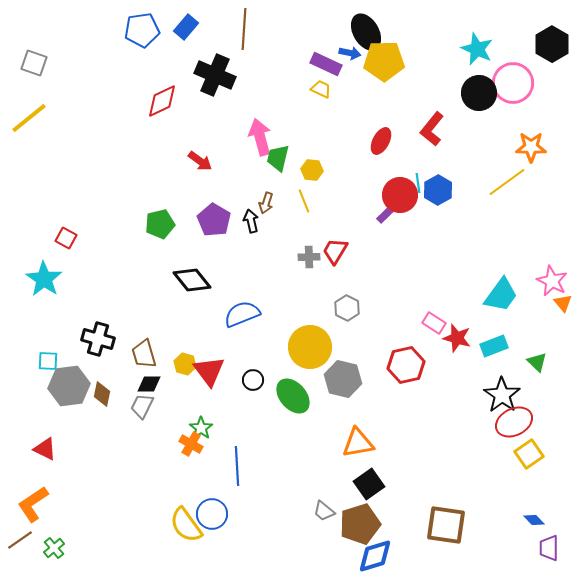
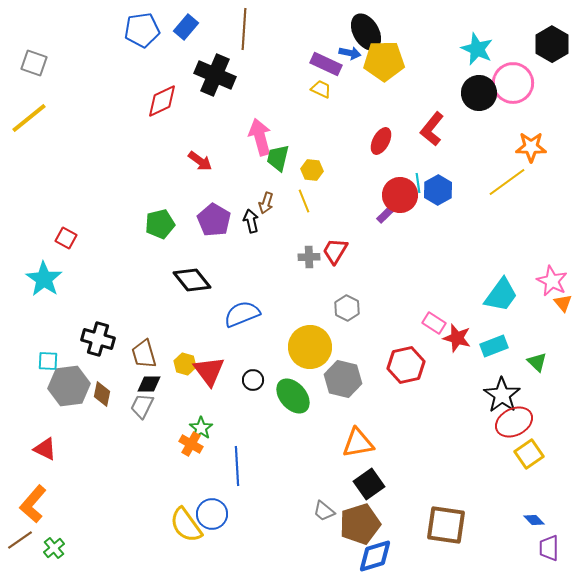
orange L-shape at (33, 504): rotated 15 degrees counterclockwise
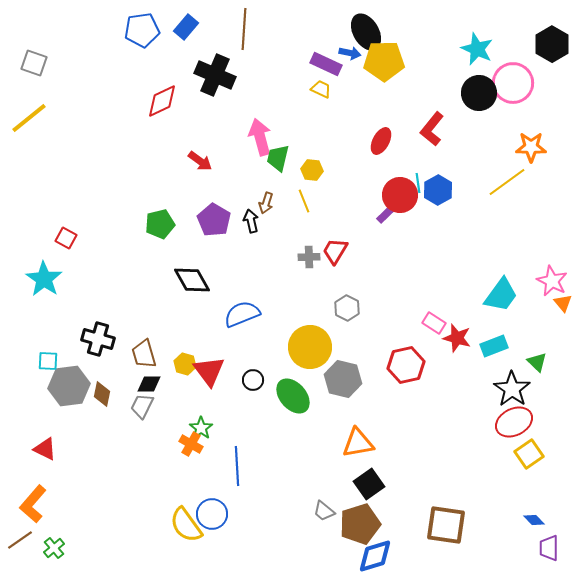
black diamond at (192, 280): rotated 9 degrees clockwise
black star at (502, 395): moved 10 px right, 6 px up
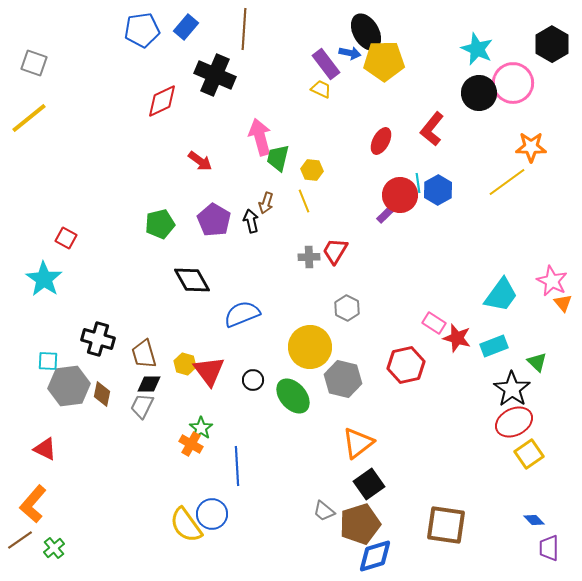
purple rectangle at (326, 64): rotated 28 degrees clockwise
orange triangle at (358, 443): rotated 28 degrees counterclockwise
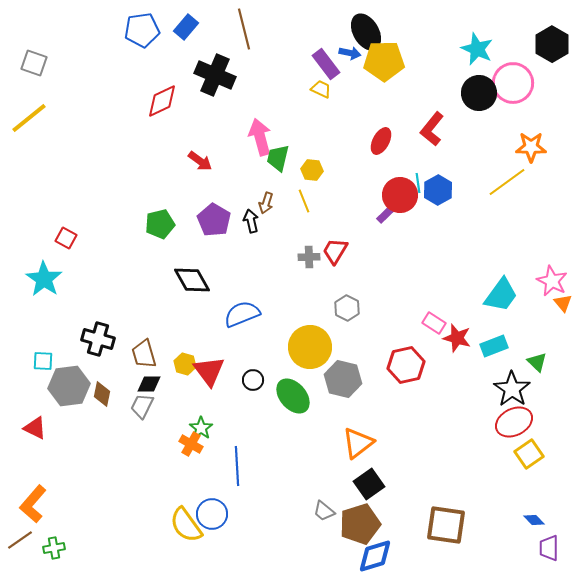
brown line at (244, 29): rotated 18 degrees counterclockwise
cyan square at (48, 361): moved 5 px left
red triangle at (45, 449): moved 10 px left, 21 px up
green cross at (54, 548): rotated 30 degrees clockwise
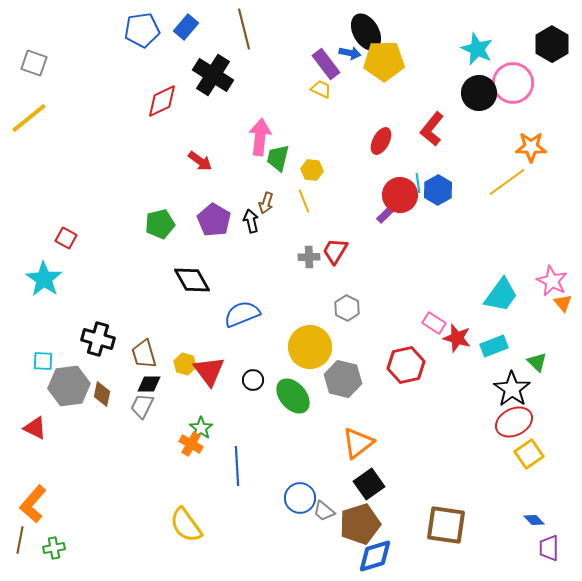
black cross at (215, 75): moved 2 px left; rotated 9 degrees clockwise
pink arrow at (260, 137): rotated 21 degrees clockwise
blue circle at (212, 514): moved 88 px right, 16 px up
brown line at (20, 540): rotated 44 degrees counterclockwise
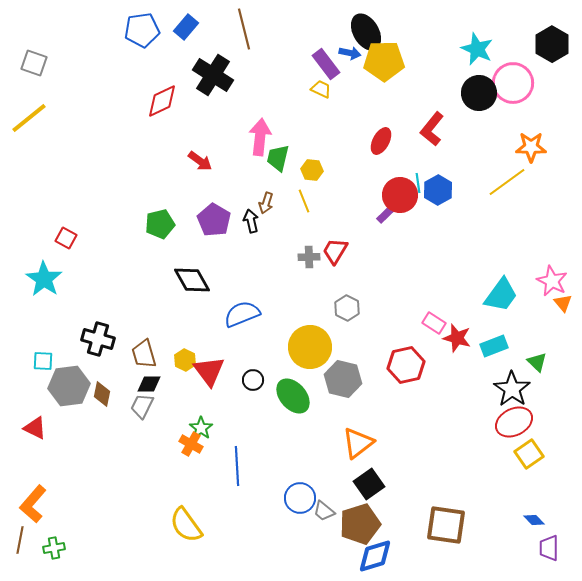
yellow hexagon at (185, 364): moved 4 px up; rotated 10 degrees clockwise
